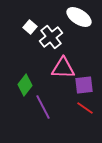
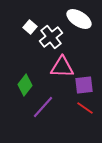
white ellipse: moved 2 px down
pink triangle: moved 1 px left, 1 px up
purple line: rotated 70 degrees clockwise
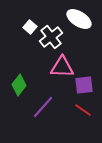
green diamond: moved 6 px left
red line: moved 2 px left, 2 px down
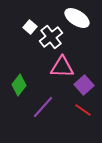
white ellipse: moved 2 px left, 1 px up
purple square: rotated 36 degrees counterclockwise
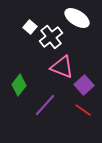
pink triangle: rotated 20 degrees clockwise
purple line: moved 2 px right, 2 px up
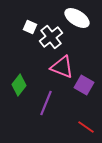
white square: rotated 16 degrees counterclockwise
purple square: rotated 18 degrees counterclockwise
purple line: moved 1 px right, 2 px up; rotated 20 degrees counterclockwise
red line: moved 3 px right, 17 px down
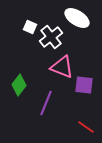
purple square: rotated 24 degrees counterclockwise
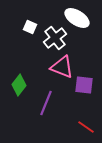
white cross: moved 4 px right, 1 px down
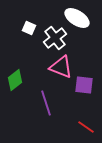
white square: moved 1 px left, 1 px down
pink triangle: moved 1 px left
green diamond: moved 4 px left, 5 px up; rotated 15 degrees clockwise
purple line: rotated 40 degrees counterclockwise
